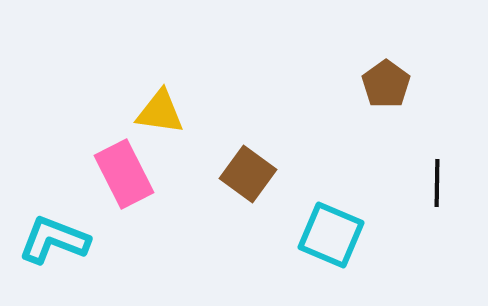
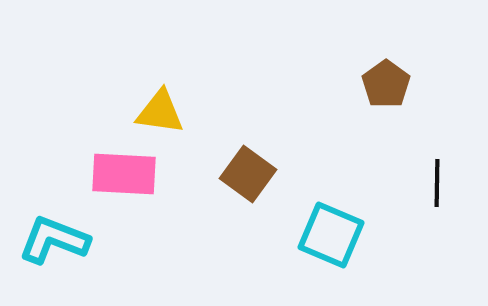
pink rectangle: rotated 60 degrees counterclockwise
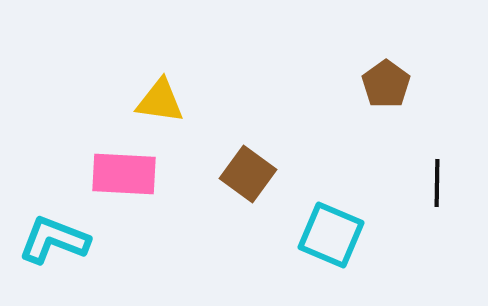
yellow triangle: moved 11 px up
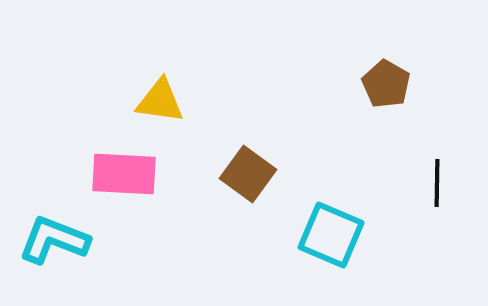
brown pentagon: rotated 6 degrees counterclockwise
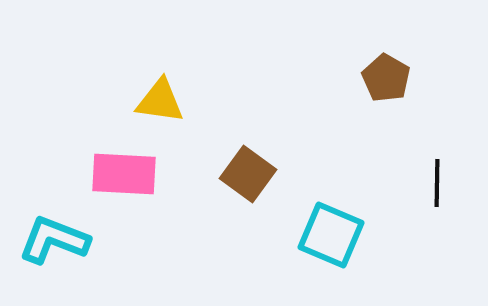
brown pentagon: moved 6 px up
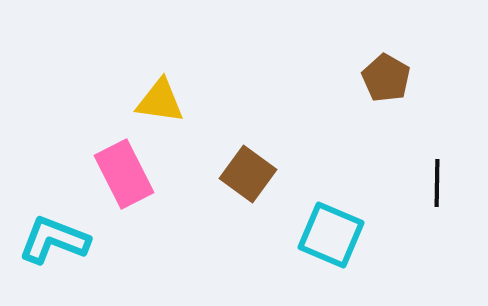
pink rectangle: rotated 60 degrees clockwise
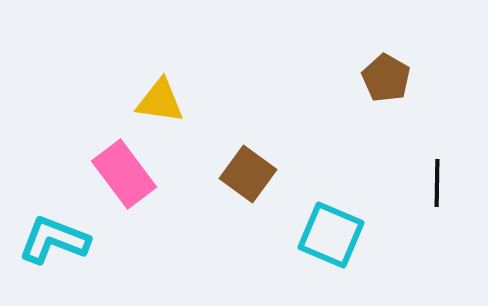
pink rectangle: rotated 10 degrees counterclockwise
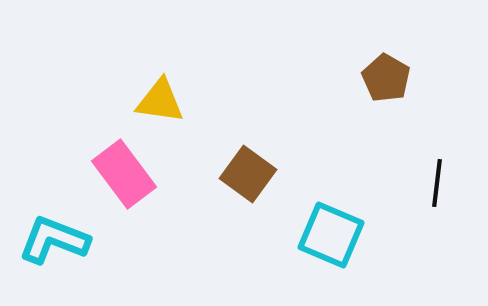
black line: rotated 6 degrees clockwise
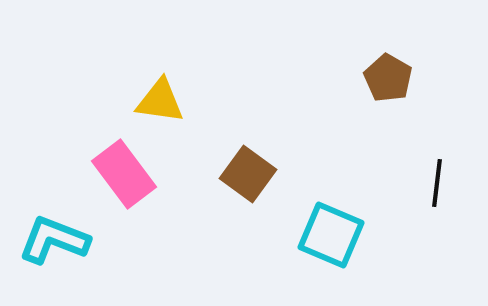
brown pentagon: moved 2 px right
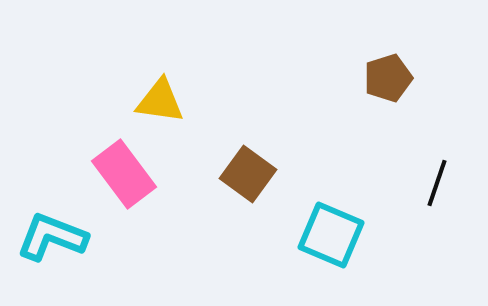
brown pentagon: rotated 24 degrees clockwise
black line: rotated 12 degrees clockwise
cyan L-shape: moved 2 px left, 3 px up
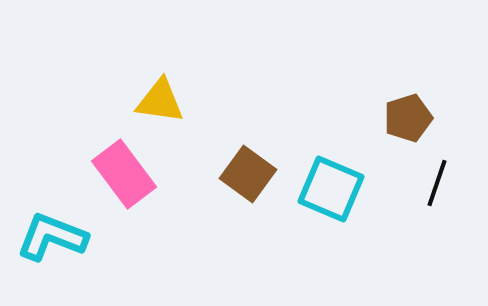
brown pentagon: moved 20 px right, 40 px down
cyan square: moved 46 px up
